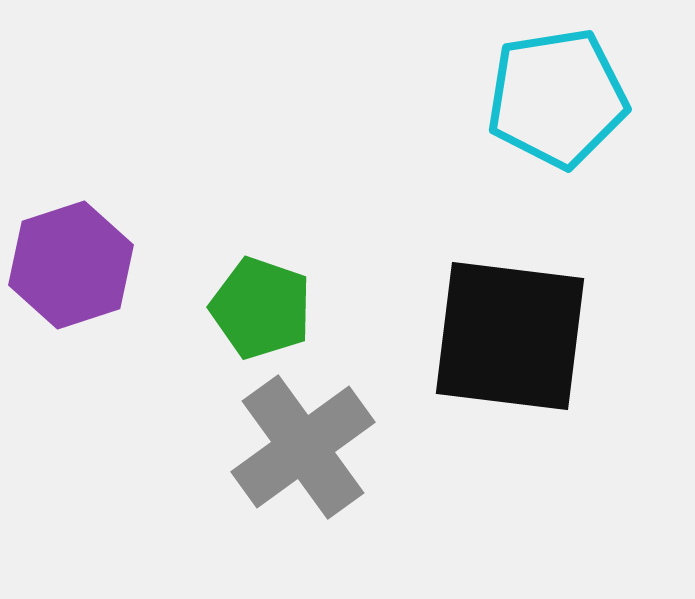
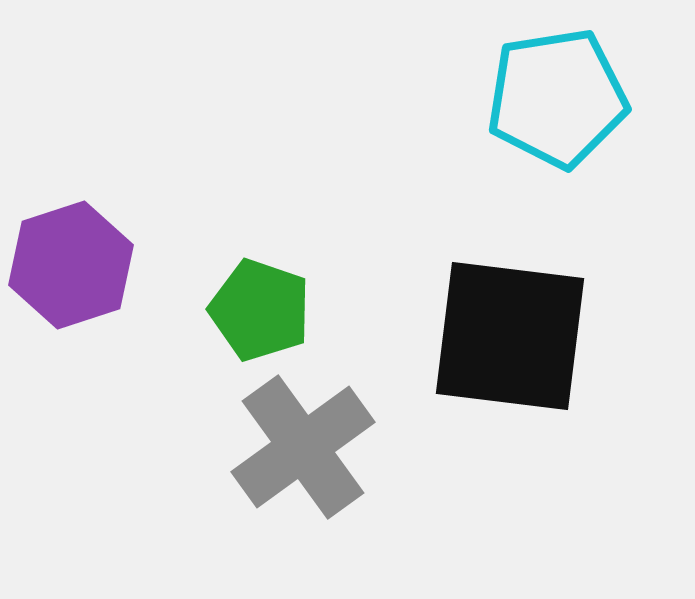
green pentagon: moved 1 px left, 2 px down
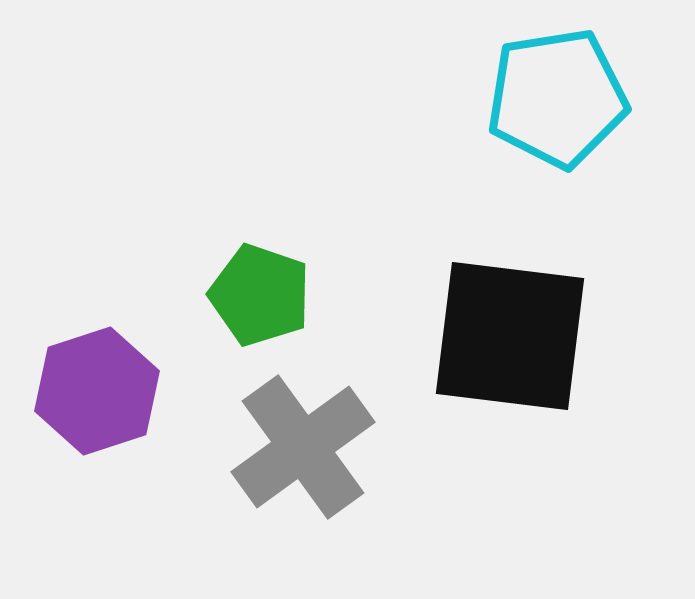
purple hexagon: moved 26 px right, 126 px down
green pentagon: moved 15 px up
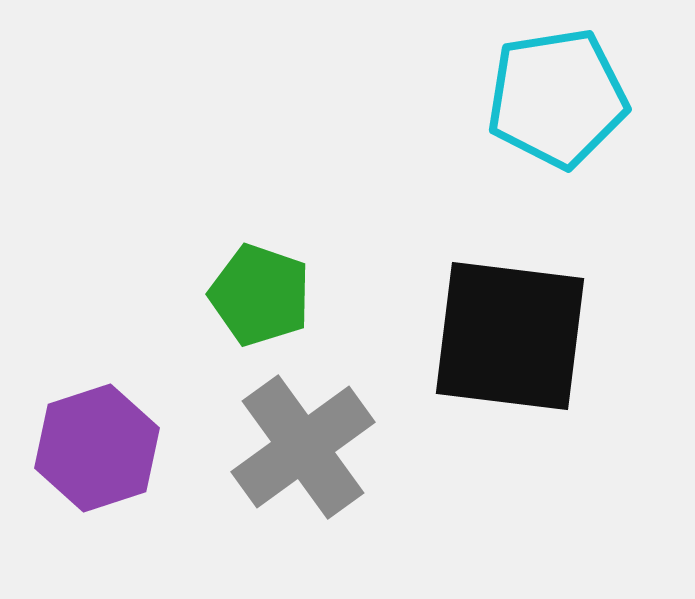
purple hexagon: moved 57 px down
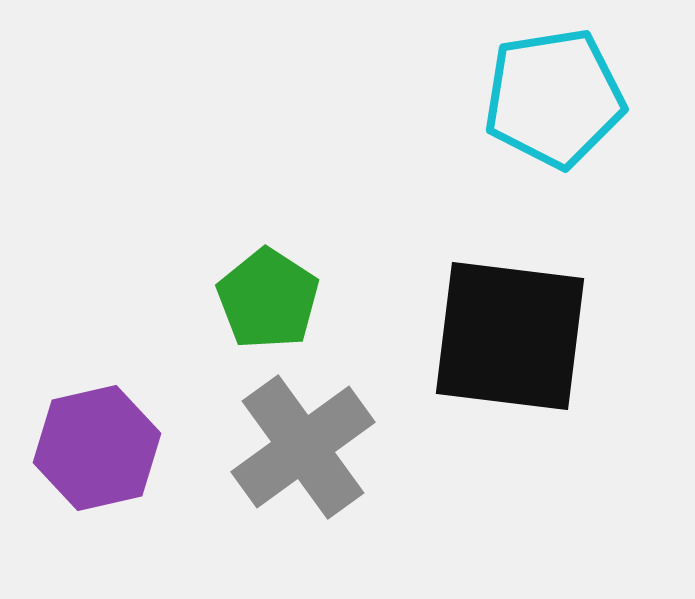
cyan pentagon: moved 3 px left
green pentagon: moved 8 px right, 4 px down; rotated 14 degrees clockwise
purple hexagon: rotated 5 degrees clockwise
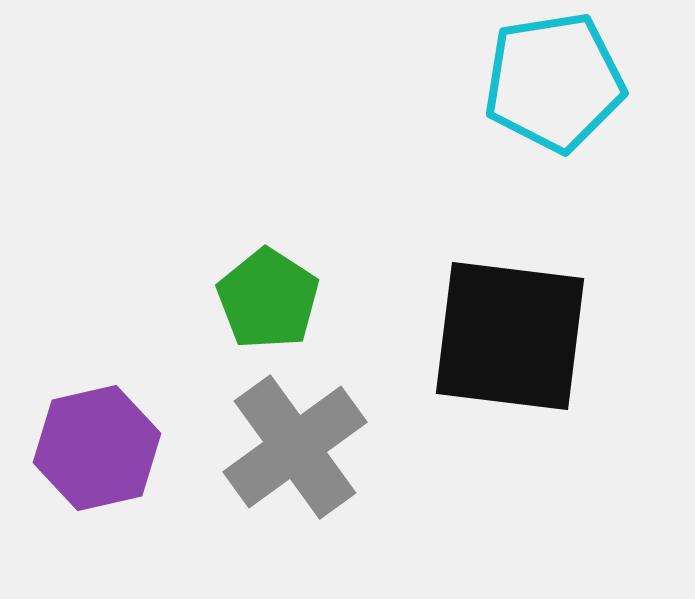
cyan pentagon: moved 16 px up
gray cross: moved 8 px left
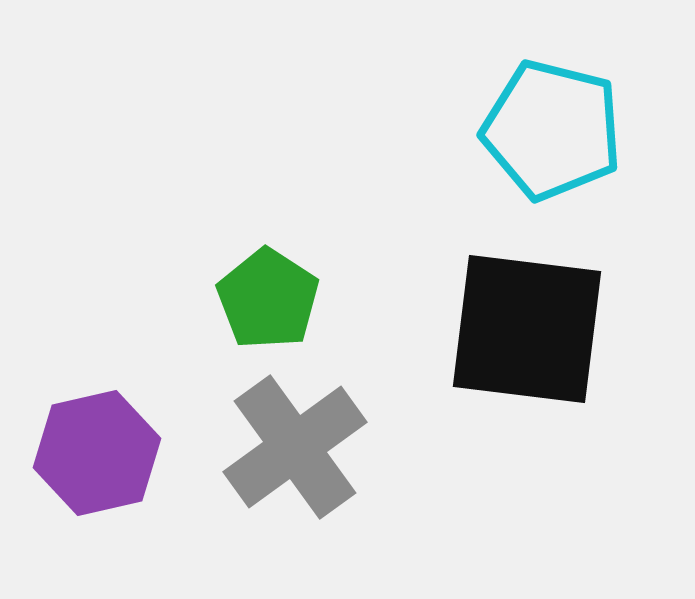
cyan pentagon: moved 2 px left, 48 px down; rotated 23 degrees clockwise
black square: moved 17 px right, 7 px up
purple hexagon: moved 5 px down
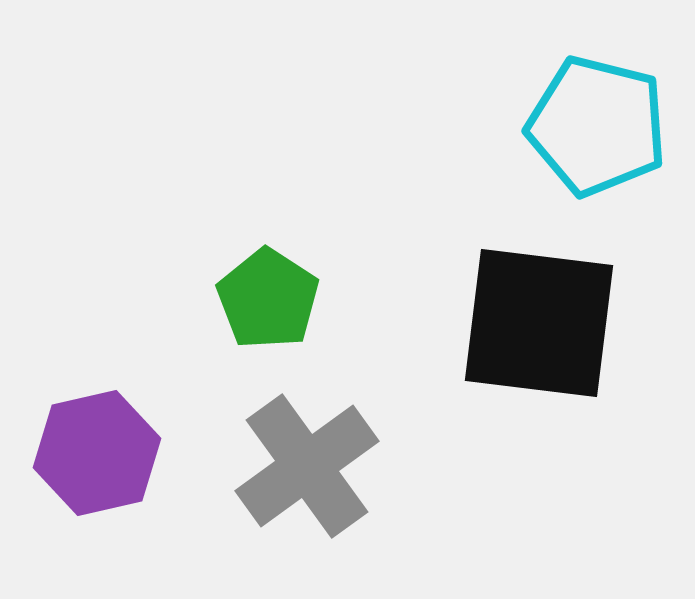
cyan pentagon: moved 45 px right, 4 px up
black square: moved 12 px right, 6 px up
gray cross: moved 12 px right, 19 px down
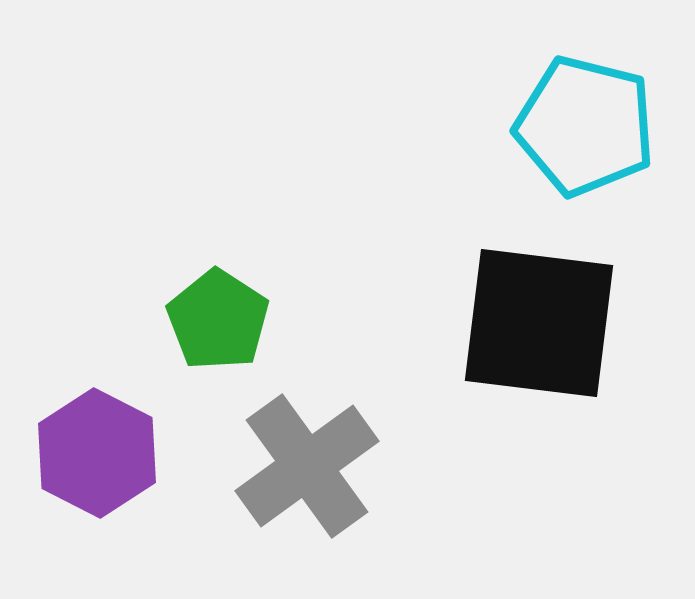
cyan pentagon: moved 12 px left
green pentagon: moved 50 px left, 21 px down
purple hexagon: rotated 20 degrees counterclockwise
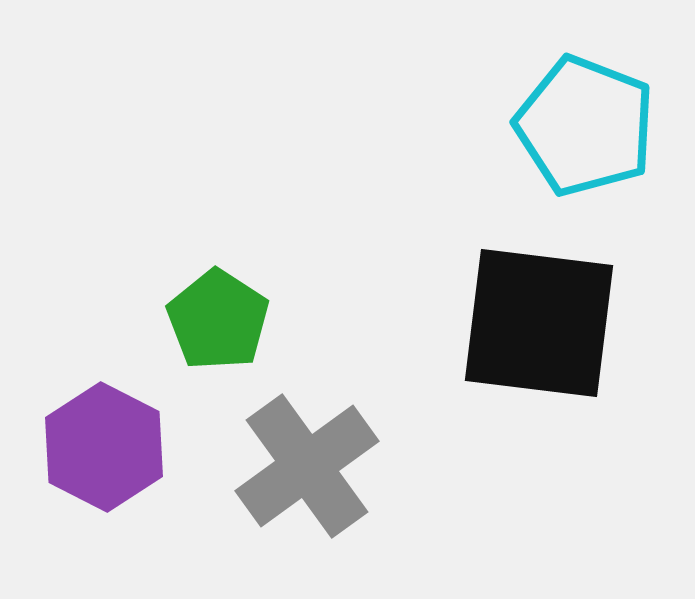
cyan pentagon: rotated 7 degrees clockwise
purple hexagon: moved 7 px right, 6 px up
